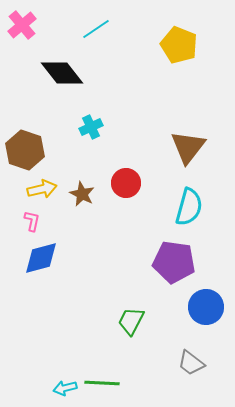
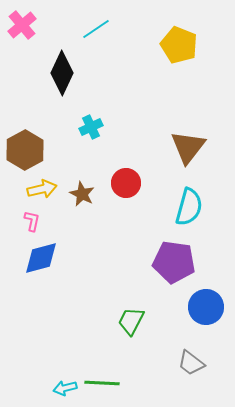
black diamond: rotated 63 degrees clockwise
brown hexagon: rotated 12 degrees clockwise
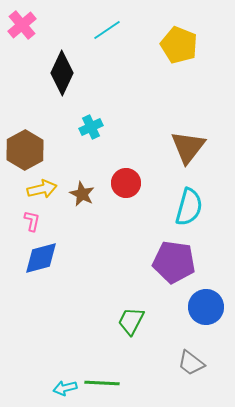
cyan line: moved 11 px right, 1 px down
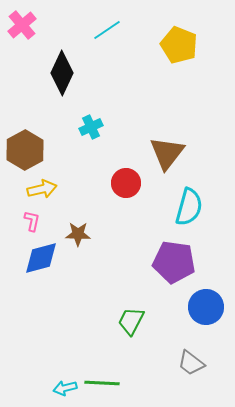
brown triangle: moved 21 px left, 6 px down
brown star: moved 4 px left, 40 px down; rotated 25 degrees counterclockwise
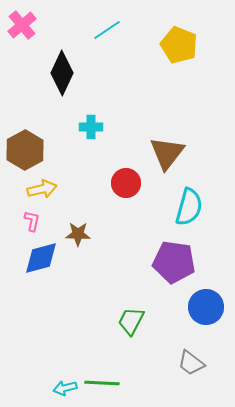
cyan cross: rotated 25 degrees clockwise
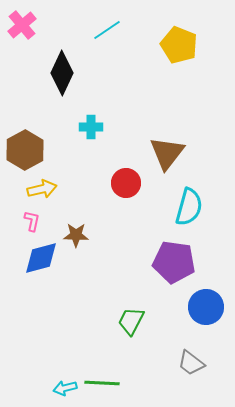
brown star: moved 2 px left, 1 px down
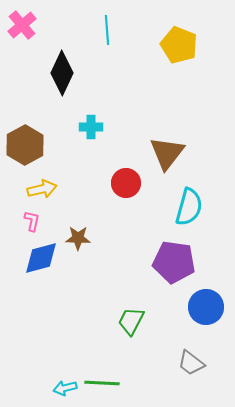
cyan line: rotated 60 degrees counterclockwise
brown hexagon: moved 5 px up
brown star: moved 2 px right, 3 px down
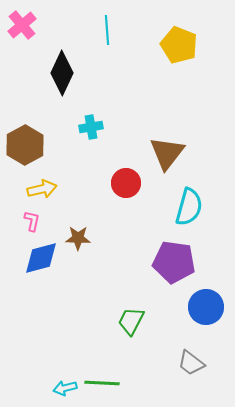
cyan cross: rotated 10 degrees counterclockwise
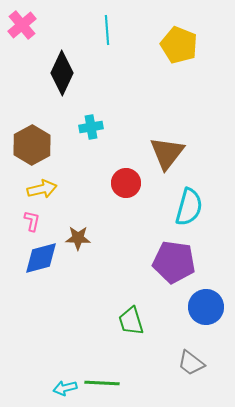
brown hexagon: moved 7 px right
green trapezoid: rotated 44 degrees counterclockwise
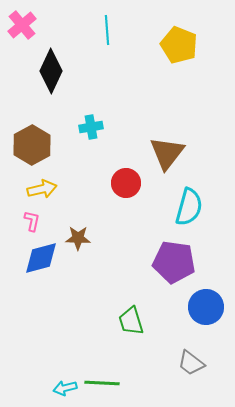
black diamond: moved 11 px left, 2 px up
